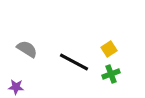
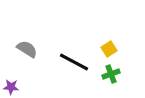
purple star: moved 5 px left
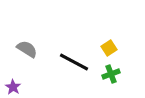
yellow square: moved 1 px up
purple star: moved 2 px right; rotated 28 degrees clockwise
